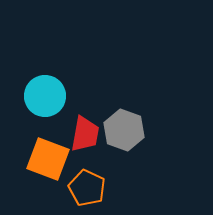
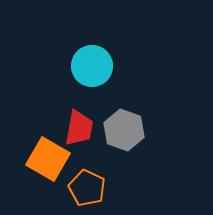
cyan circle: moved 47 px right, 30 px up
red trapezoid: moved 6 px left, 6 px up
orange square: rotated 9 degrees clockwise
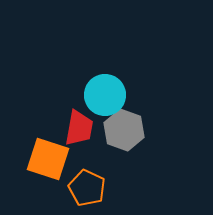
cyan circle: moved 13 px right, 29 px down
orange square: rotated 12 degrees counterclockwise
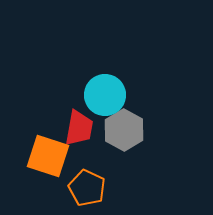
gray hexagon: rotated 9 degrees clockwise
orange square: moved 3 px up
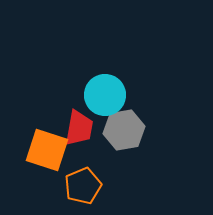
gray hexagon: rotated 21 degrees clockwise
orange square: moved 1 px left, 6 px up
orange pentagon: moved 4 px left, 2 px up; rotated 24 degrees clockwise
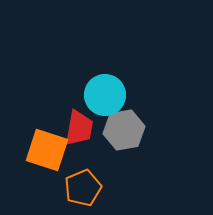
orange pentagon: moved 2 px down
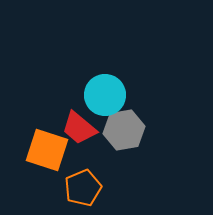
red trapezoid: rotated 120 degrees clockwise
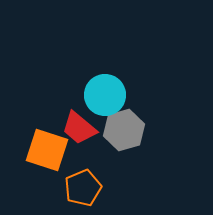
gray hexagon: rotated 6 degrees counterclockwise
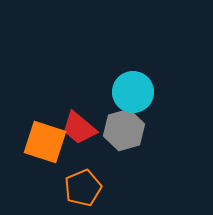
cyan circle: moved 28 px right, 3 px up
orange square: moved 2 px left, 8 px up
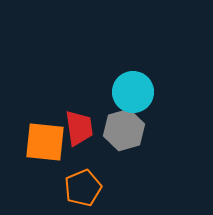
red trapezoid: rotated 138 degrees counterclockwise
orange square: rotated 12 degrees counterclockwise
